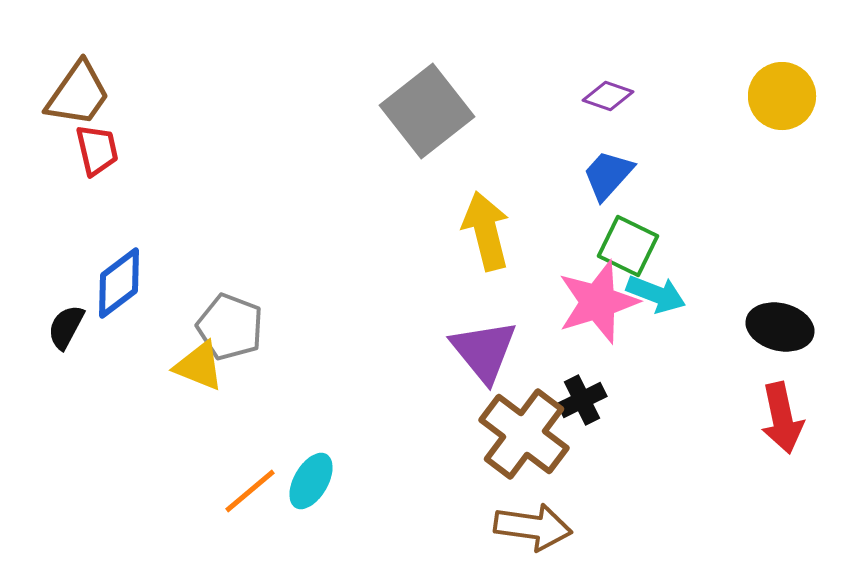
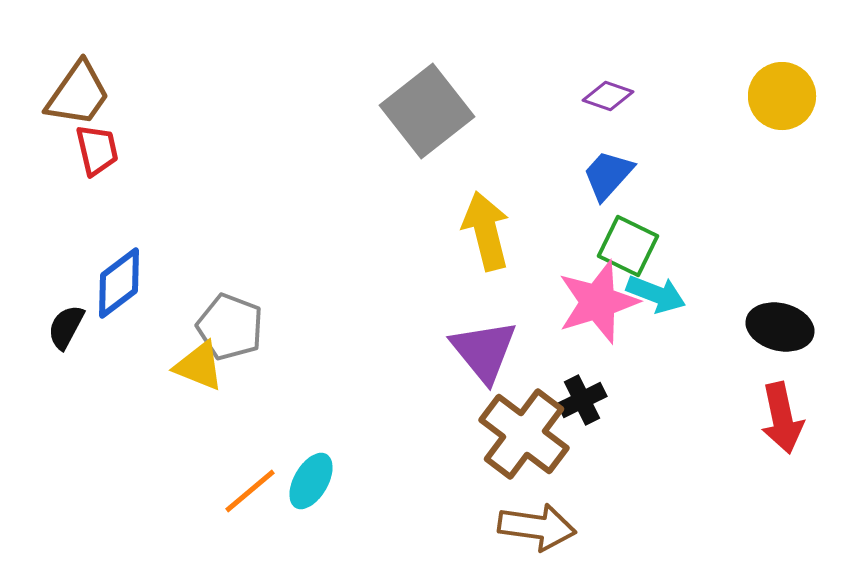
brown arrow: moved 4 px right
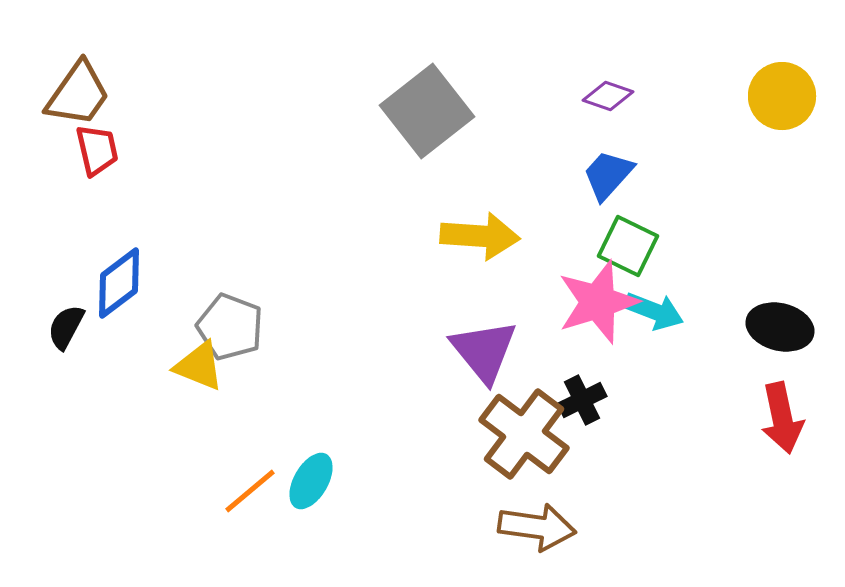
yellow arrow: moved 6 px left, 5 px down; rotated 108 degrees clockwise
cyan arrow: moved 2 px left, 17 px down
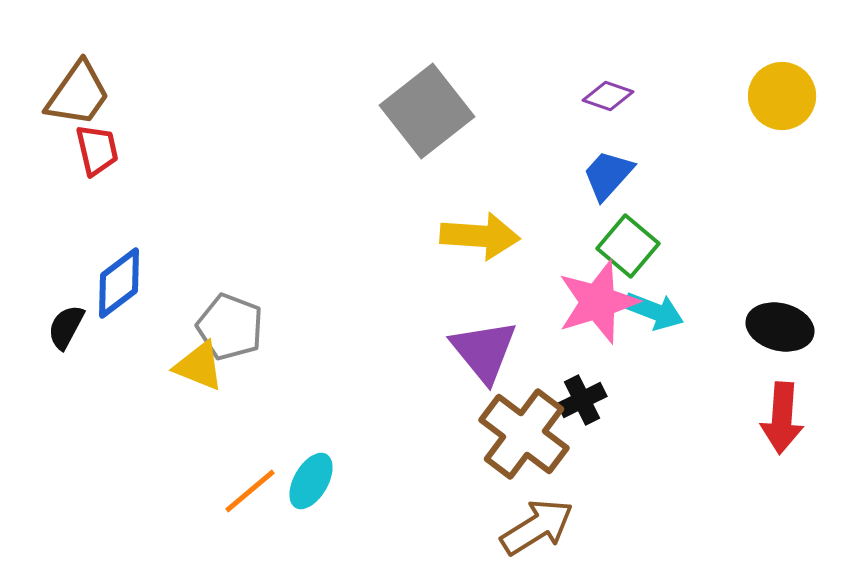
green square: rotated 14 degrees clockwise
red arrow: rotated 16 degrees clockwise
brown arrow: rotated 40 degrees counterclockwise
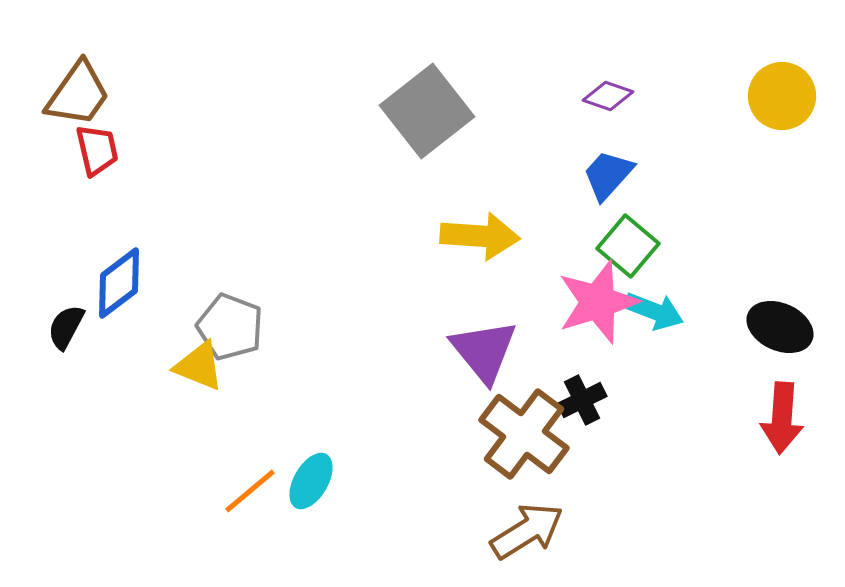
black ellipse: rotated 10 degrees clockwise
brown arrow: moved 10 px left, 4 px down
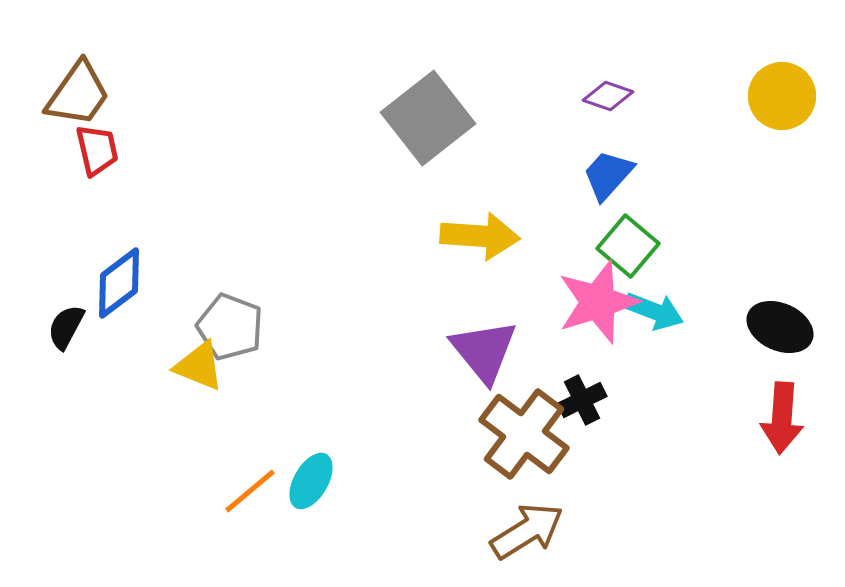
gray square: moved 1 px right, 7 px down
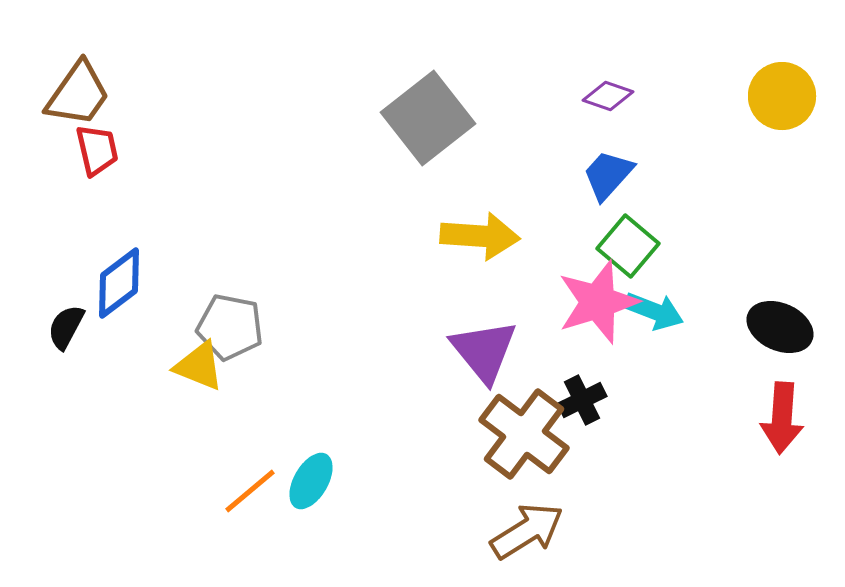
gray pentagon: rotated 10 degrees counterclockwise
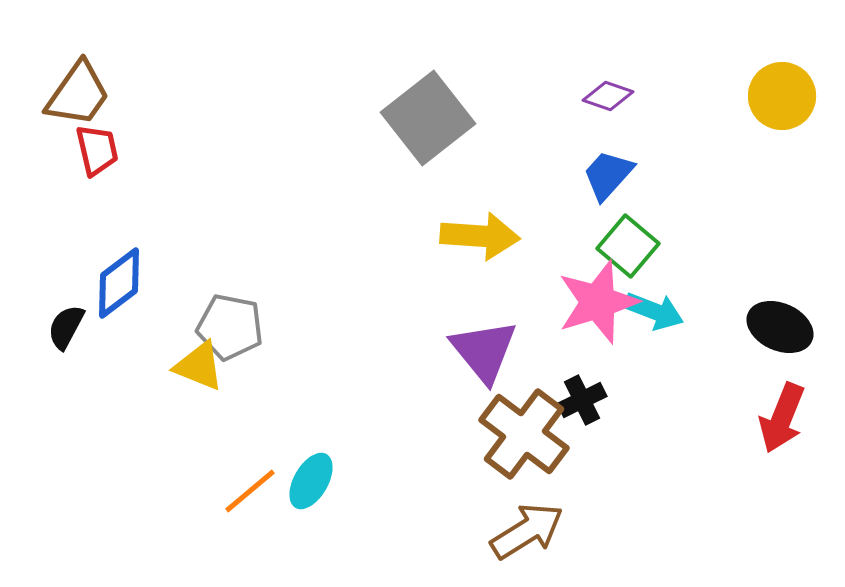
red arrow: rotated 18 degrees clockwise
